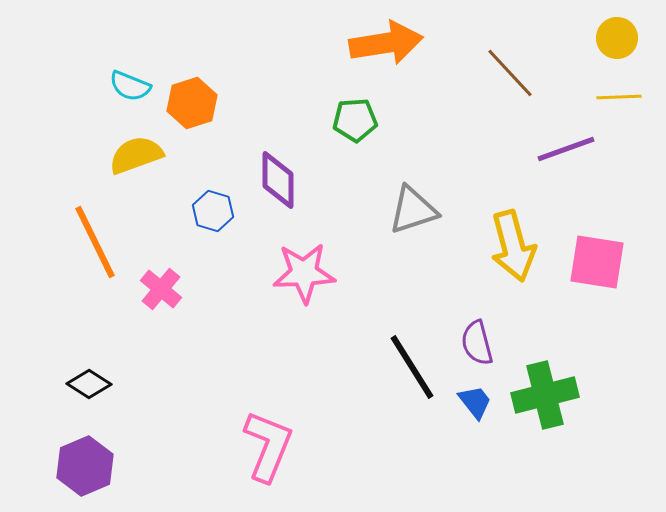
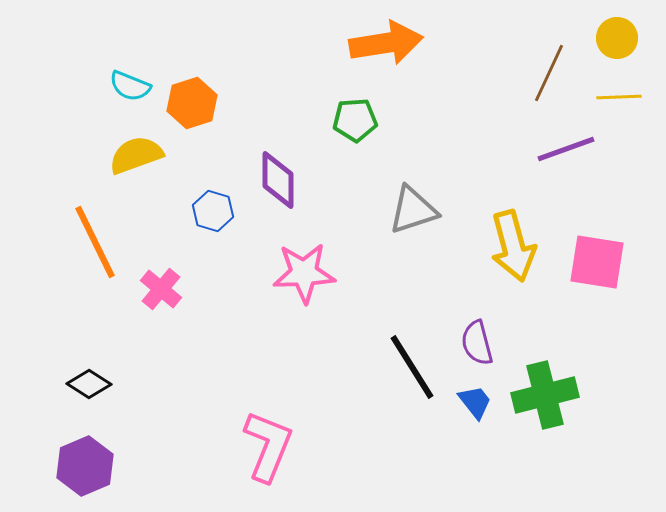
brown line: moved 39 px right; rotated 68 degrees clockwise
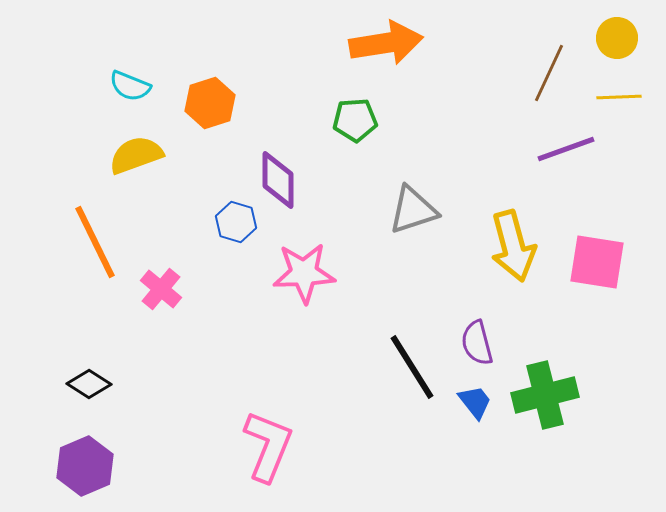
orange hexagon: moved 18 px right
blue hexagon: moved 23 px right, 11 px down
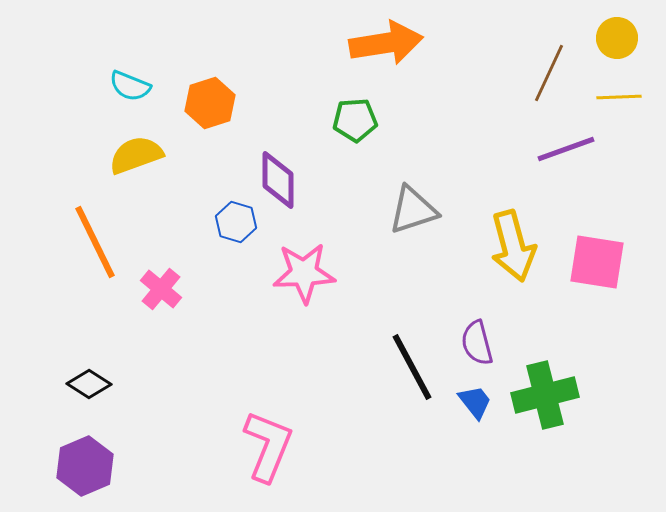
black line: rotated 4 degrees clockwise
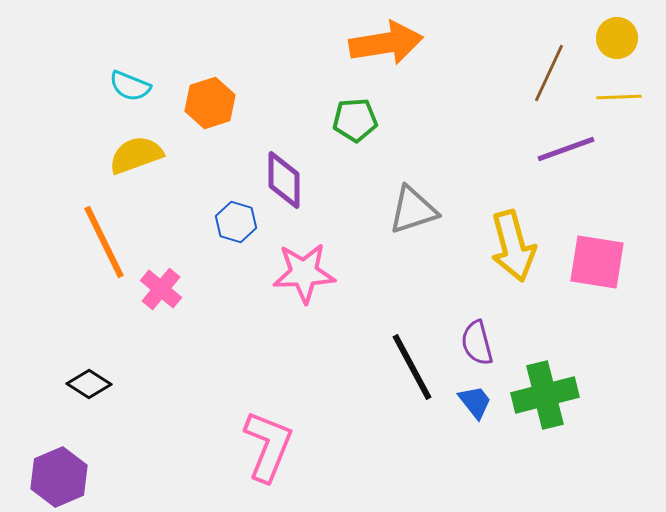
purple diamond: moved 6 px right
orange line: moved 9 px right
purple hexagon: moved 26 px left, 11 px down
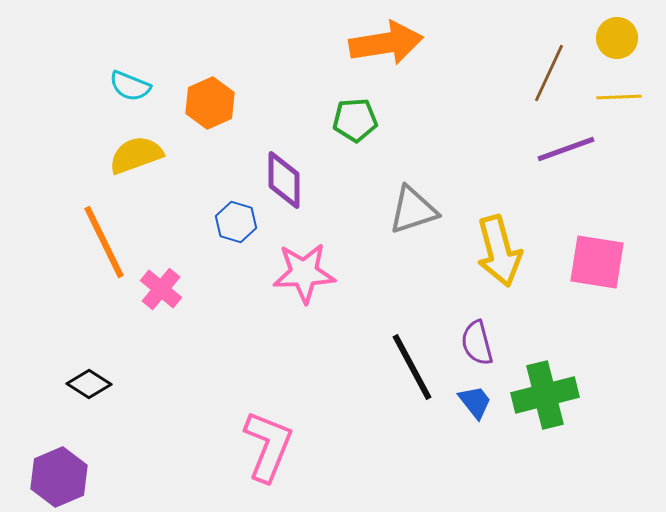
orange hexagon: rotated 6 degrees counterclockwise
yellow arrow: moved 14 px left, 5 px down
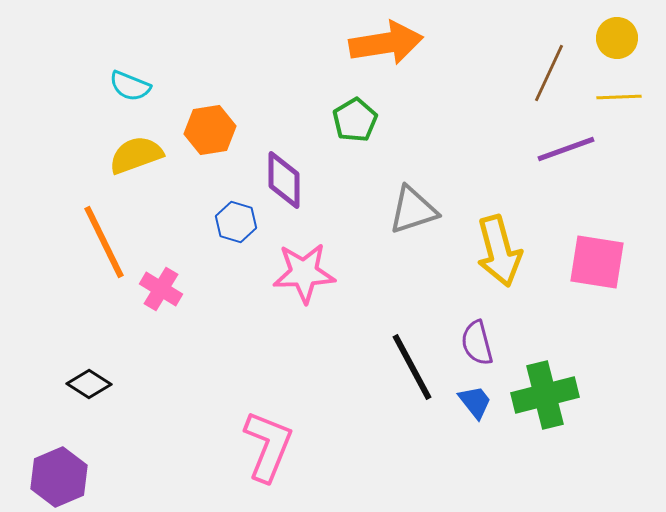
orange hexagon: moved 27 px down; rotated 15 degrees clockwise
green pentagon: rotated 27 degrees counterclockwise
pink cross: rotated 9 degrees counterclockwise
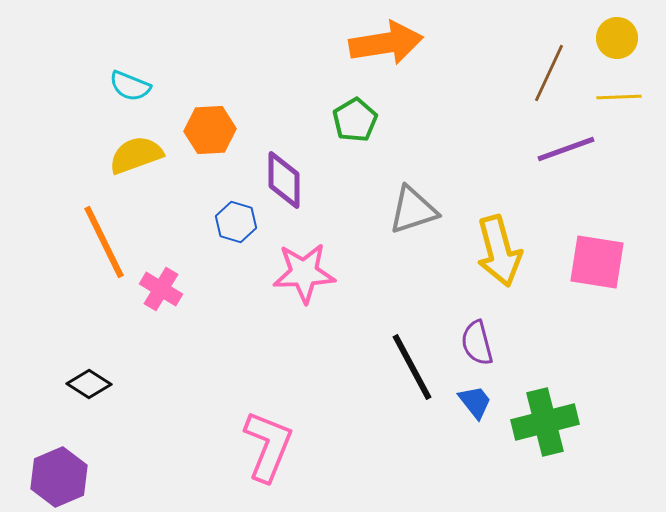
orange hexagon: rotated 6 degrees clockwise
green cross: moved 27 px down
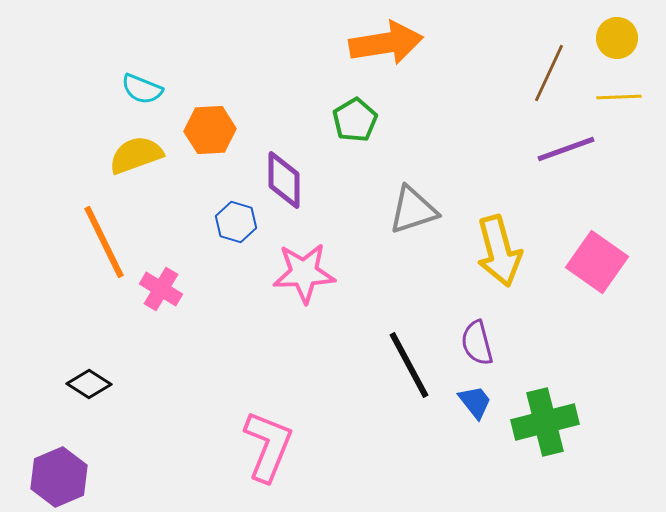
cyan semicircle: moved 12 px right, 3 px down
pink square: rotated 26 degrees clockwise
black line: moved 3 px left, 2 px up
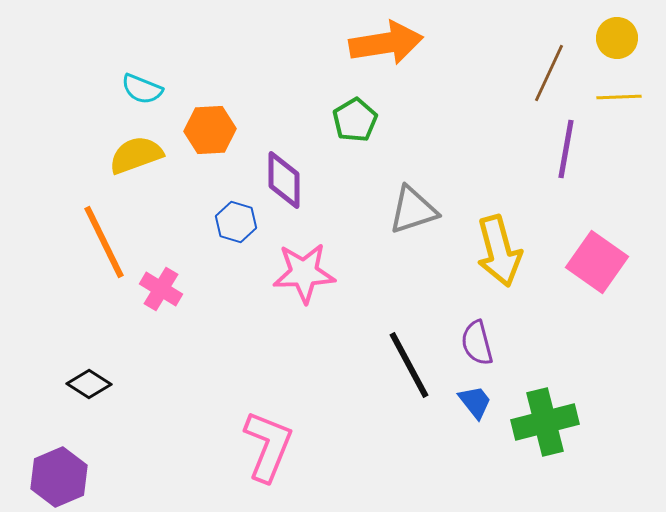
purple line: rotated 60 degrees counterclockwise
